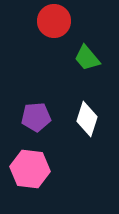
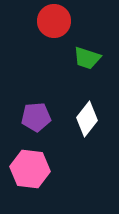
green trapezoid: rotated 32 degrees counterclockwise
white diamond: rotated 20 degrees clockwise
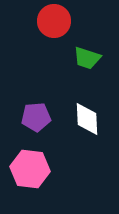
white diamond: rotated 40 degrees counterclockwise
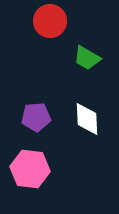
red circle: moved 4 px left
green trapezoid: rotated 12 degrees clockwise
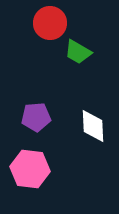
red circle: moved 2 px down
green trapezoid: moved 9 px left, 6 px up
white diamond: moved 6 px right, 7 px down
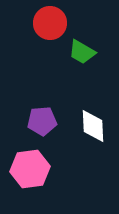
green trapezoid: moved 4 px right
purple pentagon: moved 6 px right, 4 px down
pink hexagon: rotated 15 degrees counterclockwise
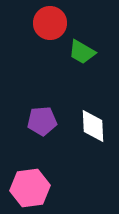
pink hexagon: moved 19 px down
